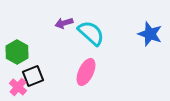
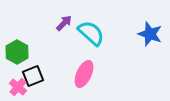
purple arrow: rotated 150 degrees clockwise
pink ellipse: moved 2 px left, 2 px down
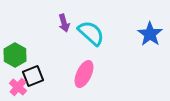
purple arrow: rotated 120 degrees clockwise
blue star: rotated 15 degrees clockwise
green hexagon: moved 2 px left, 3 px down
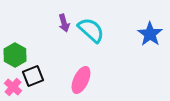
cyan semicircle: moved 3 px up
pink ellipse: moved 3 px left, 6 px down
pink cross: moved 5 px left
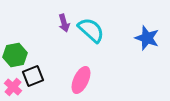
blue star: moved 3 px left, 4 px down; rotated 15 degrees counterclockwise
green hexagon: rotated 20 degrees clockwise
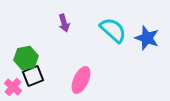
cyan semicircle: moved 22 px right
green hexagon: moved 11 px right, 3 px down
